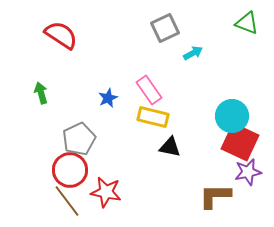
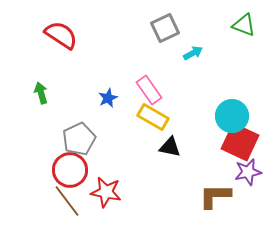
green triangle: moved 3 px left, 2 px down
yellow rectangle: rotated 16 degrees clockwise
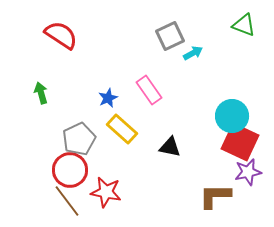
gray square: moved 5 px right, 8 px down
yellow rectangle: moved 31 px left, 12 px down; rotated 12 degrees clockwise
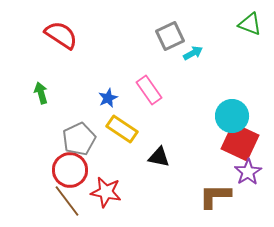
green triangle: moved 6 px right, 1 px up
yellow rectangle: rotated 8 degrees counterclockwise
black triangle: moved 11 px left, 10 px down
purple star: rotated 20 degrees counterclockwise
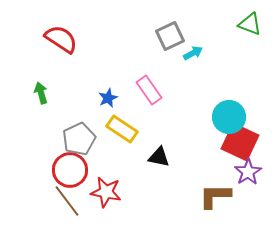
red semicircle: moved 4 px down
cyan circle: moved 3 px left, 1 px down
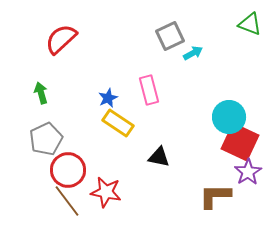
red semicircle: rotated 76 degrees counterclockwise
pink rectangle: rotated 20 degrees clockwise
yellow rectangle: moved 4 px left, 6 px up
gray pentagon: moved 33 px left
red circle: moved 2 px left
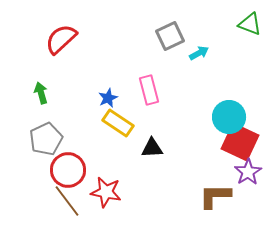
cyan arrow: moved 6 px right
black triangle: moved 7 px left, 9 px up; rotated 15 degrees counterclockwise
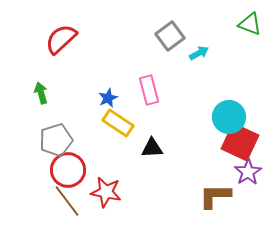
gray square: rotated 12 degrees counterclockwise
gray pentagon: moved 10 px right, 1 px down; rotated 8 degrees clockwise
